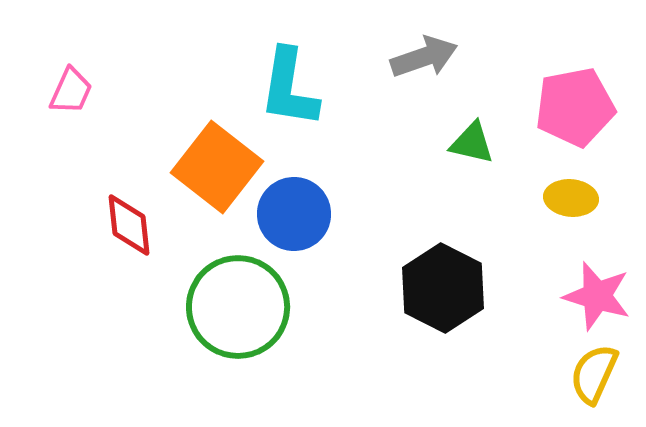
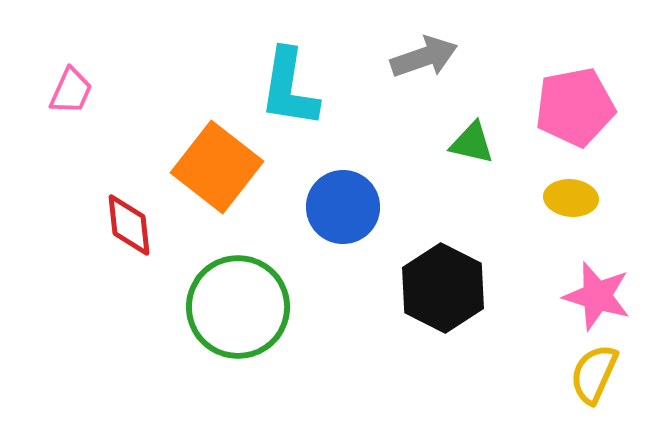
blue circle: moved 49 px right, 7 px up
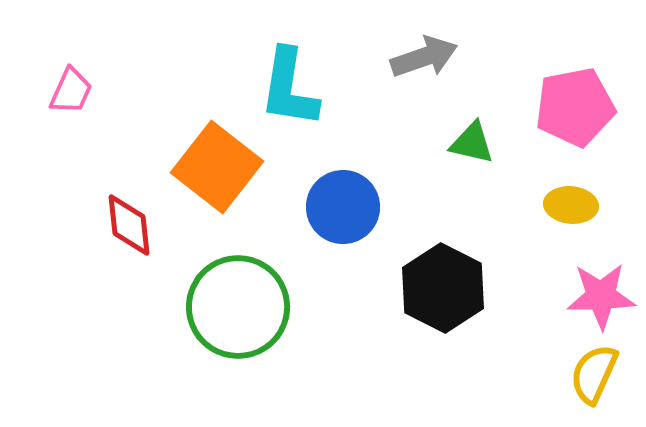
yellow ellipse: moved 7 px down
pink star: moved 4 px right; rotated 18 degrees counterclockwise
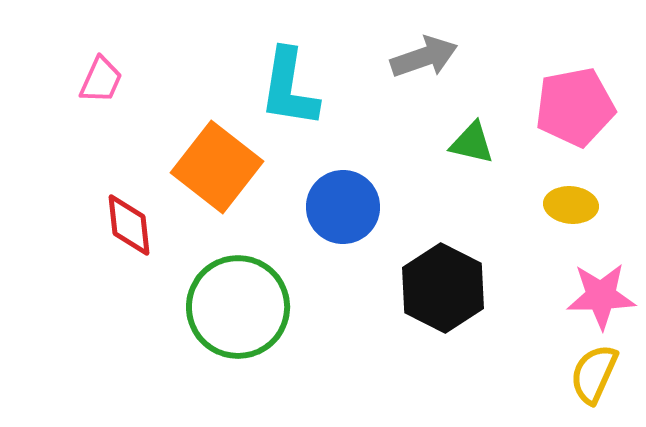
pink trapezoid: moved 30 px right, 11 px up
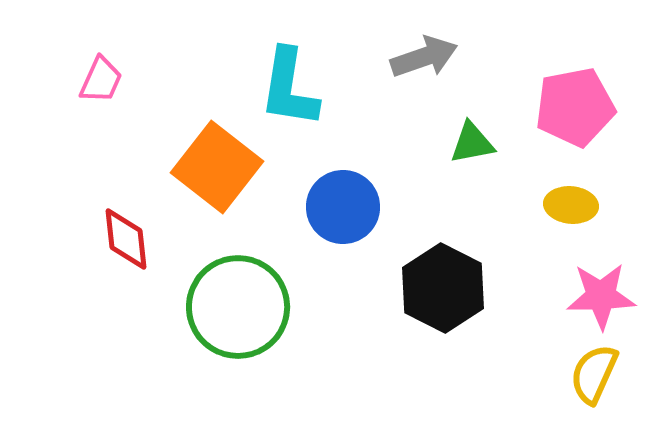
green triangle: rotated 24 degrees counterclockwise
red diamond: moved 3 px left, 14 px down
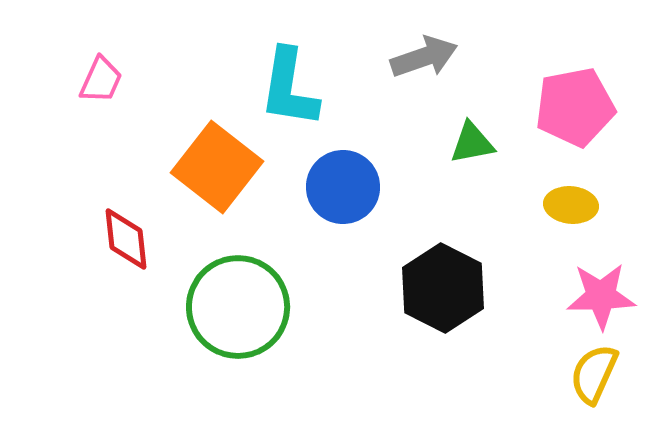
blue circle: moved 20 px up
